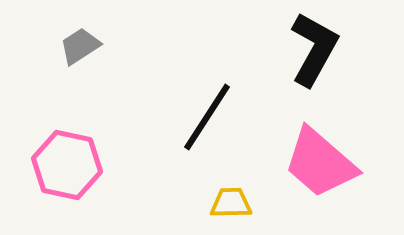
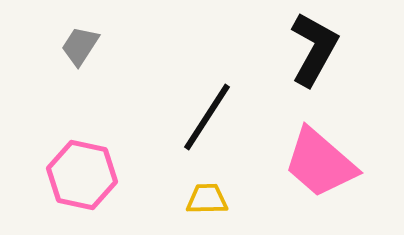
gray trapezoid: rotated 24 degrees counterclockwise
pink hexagon: moved 15 px right, 10 px down
yellow trapezoid: moved 24 px left, 4 px up
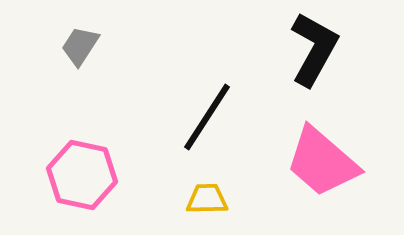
pink trapezoid: moved 2 px right, 1 px up
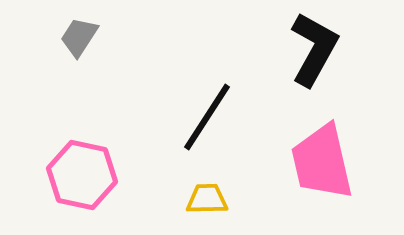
gray trapezoid: moved 1 px left, 9 px up
pink trapezoid: rotated 36 degrees clockwise
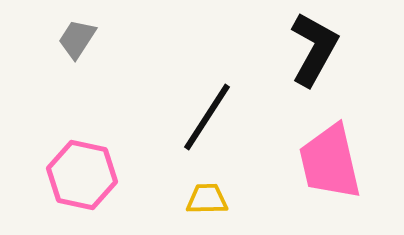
gray trapezoid: moved 2 px left, 2 px down
pink trapezoid: moved 8 px right
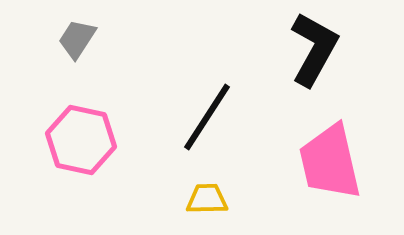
pink hexagon: moved 1 px left, 35 px up
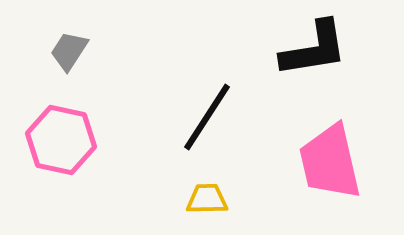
gray trapezoid: moved 8 px left, 12 px down
black L-shape: rotated 52 degrees clockwise
pink hexagon: moved 20 px left
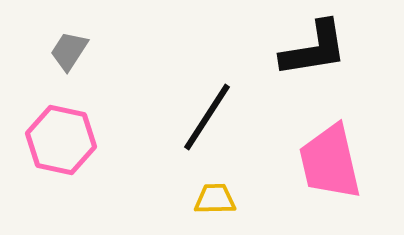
yellow trapezoid: moved 8 px right
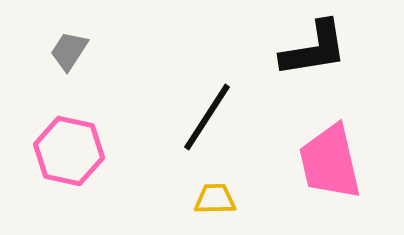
pink hexagon: moved 8 px right, 11 px down
